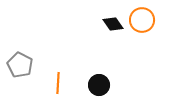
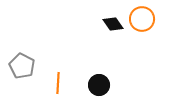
orange circle: moved 1 px up
gray pentagon: moved 2 px right, 1 px down
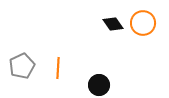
orange circle: moved 1 px right, 4 px down
gray pentagon: rotated 20 degrees clockwise
orange line: moved 15 px up
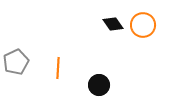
orange circle: moved 2 px down
gray pentagon: moved 6 px left, 4 px up
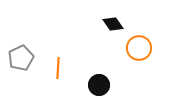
orange circle: moved 4 px left, 23 px down
gray pentagon: moved 5 px right, 4 px up
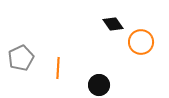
orange circle: moved 2 px right, 6 px up
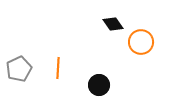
gray pentagon: moved 2 px left, 11 px down
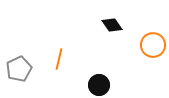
black diamond: moved 1 px left, 1 px down
orange circle: moved 12 px right, 3 px down
orange line: moved 1 px right, 9 px up; rotated 10 degrees clockwise
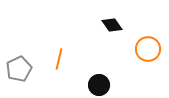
orange circle: moved 5 px left, 4 px down
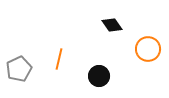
black circle: moved 9 px up
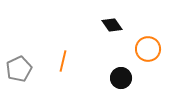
orange line: moved 4 px right, 2 px down
black circle: moved 22 px right, 2 px down
